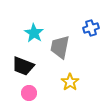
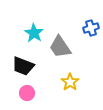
gray trapezoid: rotated 45 degrees counterclockwise
pink circle: moved 2 px left
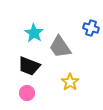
blue cross: rotated 35 degrees clockwise
black trapezoid: moved 6 px right
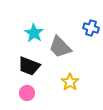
gray trapezoid: rotated 10 degrees counterclockwise
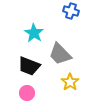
blue cross: moved 20 px left, 17 px up
gray trapezoid: moved 7 px down
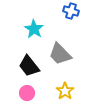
cyan star: moved 4 px up
black trapezoid: rotated 30 degrees clockwise
yellow star: moved 5 px left, 9 px down
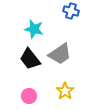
cyan star: rotated 18 degrees counterclockwise
gray trapezoid: rotated 80 degrees counterclockwise
black trapezoid: moved 1 px right, 7 px up
pink circle: moved 2 px right, 3 px down
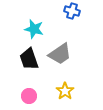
blue cross: moved 1 px right
black trapezoid: moved 1 px left; rotated 20 degrees clockwise
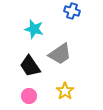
black trapezoid: moved 1 px right, 7 px down; rotated 15 degrees counterclockwise
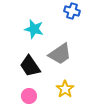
yellow star: moved 2 px up
